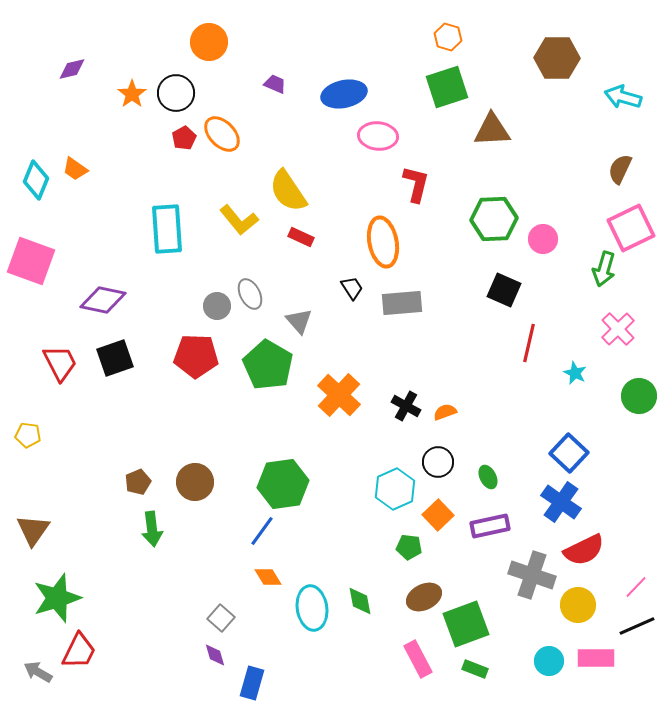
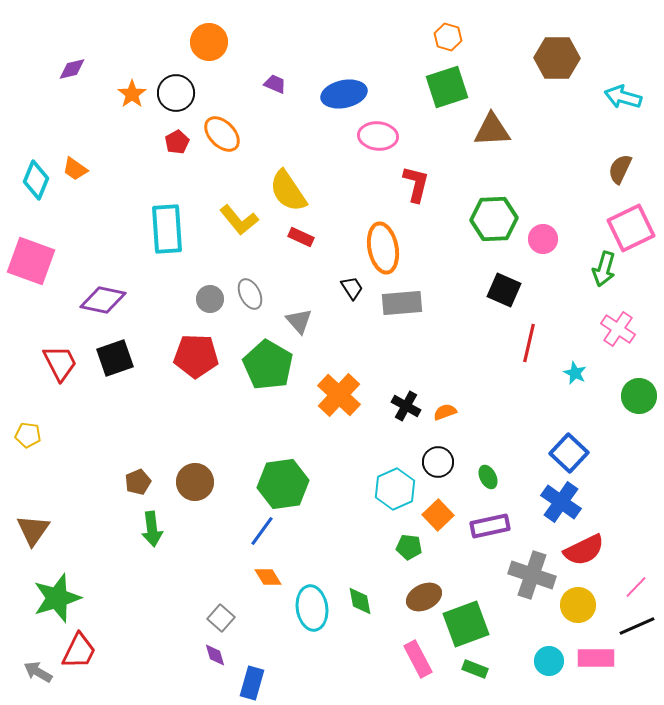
red pentagon at (184, 138): moved 7 px left, 4 px down
orange ellipse at (383, 242): moved 6 px down
gray circle at (217, 306): moved 7 px left, 7 px up
pink cross at (618, 329): rotated 12 degrees counterclockwise
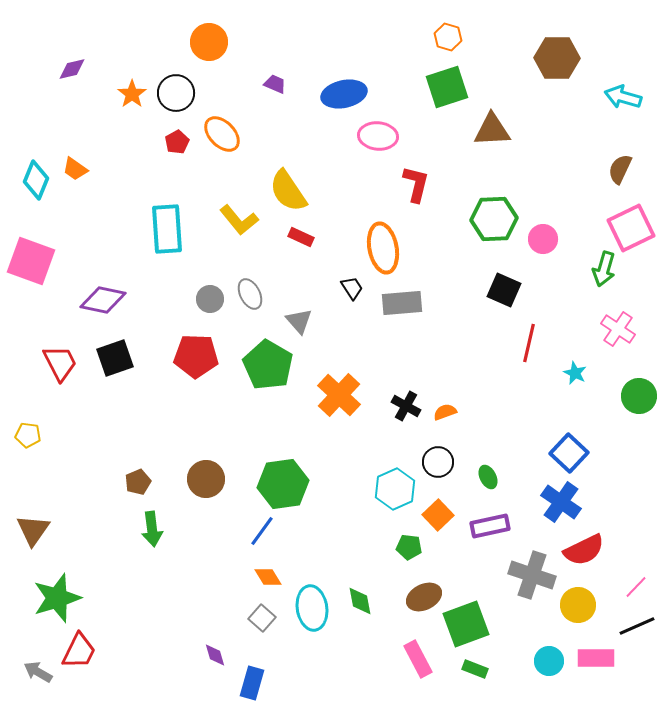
brown circle at (195, 482): moved 11 px right, 3 px up
gray square at (221, 618): moved 41 px right
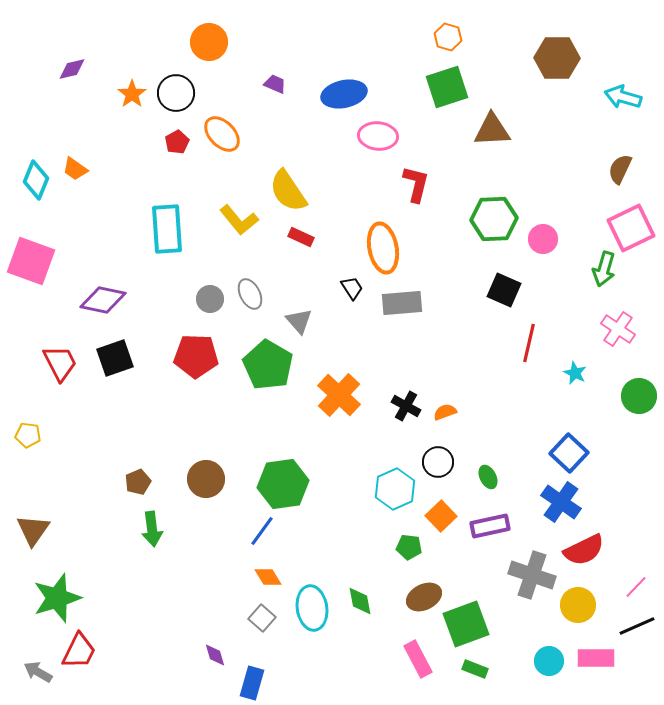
orange square at (438, 515): moved 3 px right, 1 px down
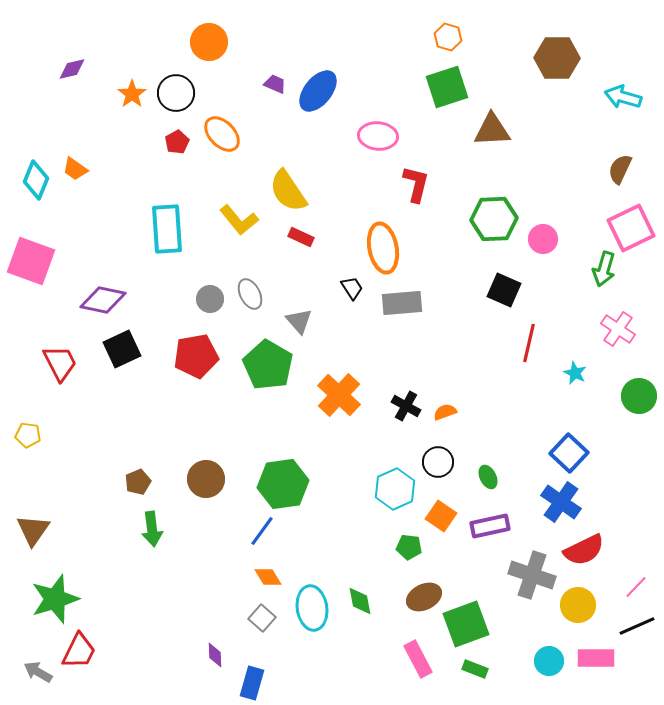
blue ellipse at (344, 94): moved 26 px left, 3 px up; rotated 39 degrees counterclockwise
red pentagon at (196, 356): rotated 12 degrees counterclockwise
black square at (115, 358): moved 7 px right, 9 px up; rotated 6 degrees counterclockwise
orange square at (441, 516): rotated 12 degrees counterclockwise
green star at (57, 598): moved 2 px left, 1 px down
purple diamond at (215, 655): rotated 15 degrees clockwise
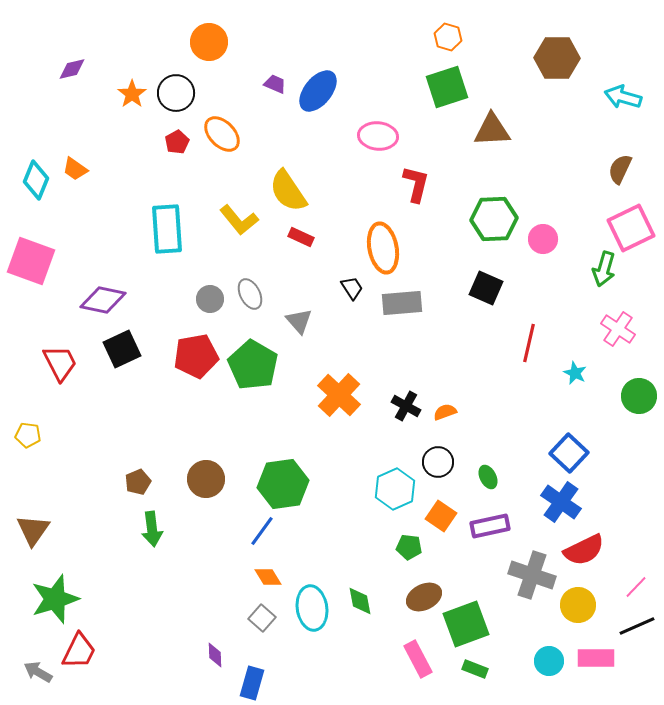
black square at (504, 290): moved 18 px left, 2 px up
green pentagon at (268, 365): moved 15 px left
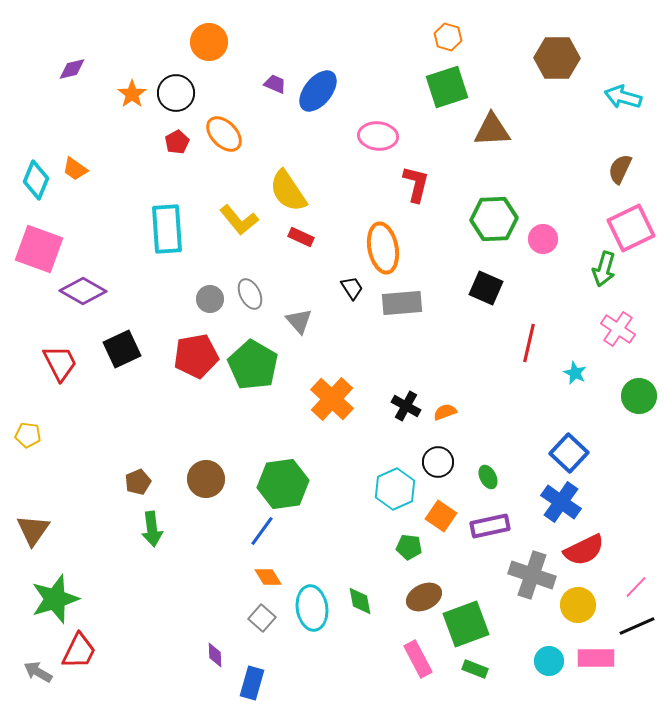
orange ellipse at (222, 134): moved 2 px right
pink square at (31, 261): moved 8 px right, 12 px up
purple diamond at (103, 300): moved 20 px left, 9 px up; rotated 18 degrees clockwise
orange cross at (339, 395): moved 7 px left, 4 px down
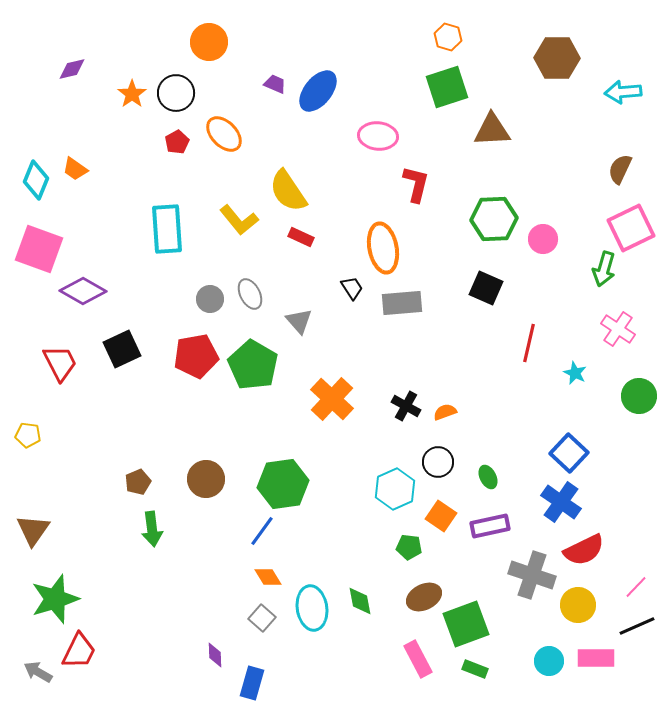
cyan arrow at (623, 97): moved 5 px up; rotated 21 degrees counterclockwise
